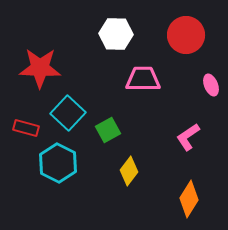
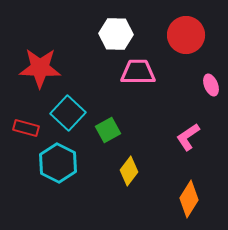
pink trapezoid: moved 5 px left, 7 px up
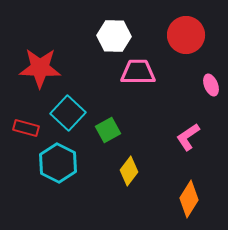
white hexagon: moved 2 px left, 2 px down
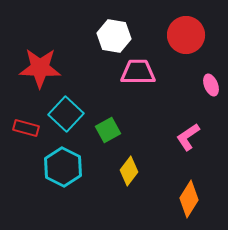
white hexagon: rotated 8 degrees clockwise
cyan square: moved 2 px left, 1 px down
cyan hexagon: moved 5 px right, 4 px down
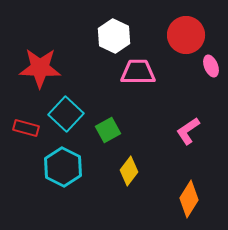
white hexagon: rotated 16 degrees clockwise
pink ellipse: moved 19 px up
pink L-shape: moved 6 px up
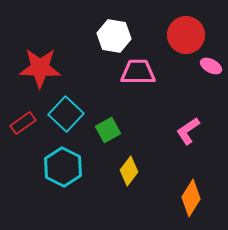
white hexagon: rotated 16 degrees counterclockwise
pink ellipse: rotated 40 degrees counterclockwise
red rectangle: moved 3 px left, 5 px up; rotated 50 degrees counterclockwise
orange diamond: moved 2 px right, 1 px up
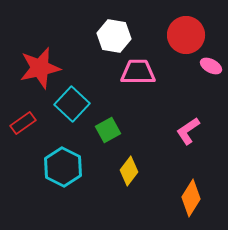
red star: rotated 15 degrees counterclockwise
cyan square: moved 6 px right, 10 px up
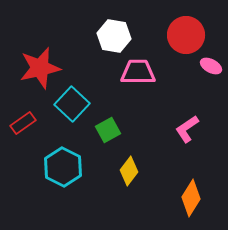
pink L-shape: moved 1 px left, 2 px up
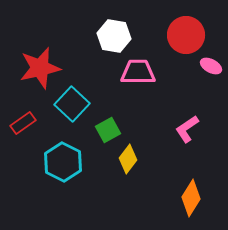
cyan hexagon: moved 5 px up
yellow diamond: moved 1 px left, 12 px up
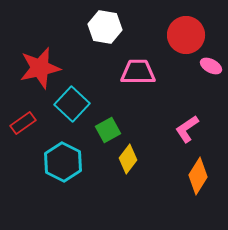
white hexagon: moved 9 px left, 9 px up
orange diamond: moved 7 px right, 22 px up
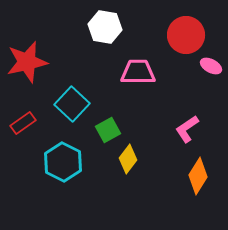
red star: moved 13 px left, 6 px up
